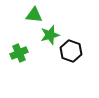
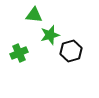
black hexagon: rotated 25 degrees clockwise
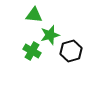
green cross: moved 13 px right, 2 px up; rotated 36 degrees counterclockwise
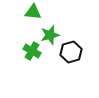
green triangle: moved 1 px left, 3 px up
black hexagon: moved 1 px down
